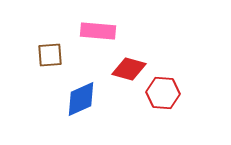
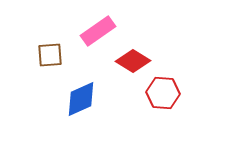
pink rectangle: rotated 40 degrees counterclockwise
red diamond: moved 4 px right, 8 px up; rotated 16 degrees clockwise
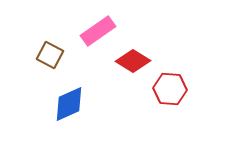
brown square: rotated 32 degrees clockwise
red hexagon: moved 7 px right, 4 px up
blue diamond: moved 12 px left, 5 px down
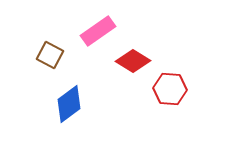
blue diamond: rotated 12 degrees counterclockwise
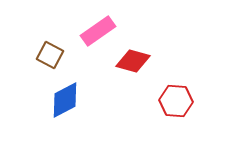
red diamond: rotated 16 degrees counterclockwise
red hexagon: moved 6 px right, 12 px down
blue diamond: moved 4 px left, 4 px up; rotated 9 degrees clockwise
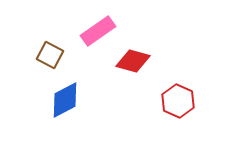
red hexagon: moved 2 px right; rotated 20 degrees clockwise
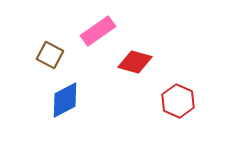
red diamond: moved 2 px right, 1 px down
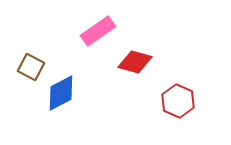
brown square: moved 19 px left, 12 px down
blue diamond: moved 4 px left, 7 px up
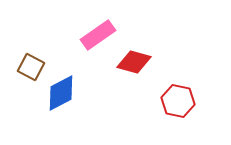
pink rectangle: moved 4 px down
red diamond: moved 1 px left
red hexagon: rotated 12 degrees counterclockwise
